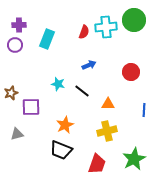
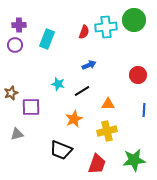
red circle: moved 7 px right, 3 px down
black line: rotated 70 degrees counterclockwise
orange star: moved 9 px right, 6 px up
green star: moved 1 px down; rotated 20 degrees clockwise
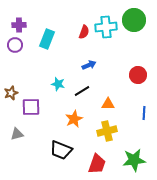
blue line: moved 3 px down
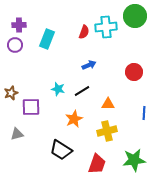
green circle: moved 1 px right, 4 px up
red circle: moved 4 px left, 3 px up
cyan star: moved 5 px down
black trapezoid: rotated 10 degrees clockwise
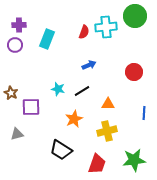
brown star: rotated 24 degrees counterclockwise
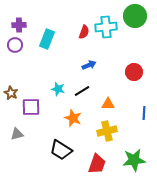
orange star: moved 1 px left, 1 px up; rotated 24 degrees counterclockwise
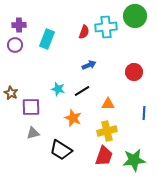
gray triangle: moved 16 px right, 1 px up
red trapezoid: moved 7 px right, 8 px up
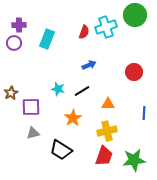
green circle: moved 1 px up
cyan cross: rotated 15 degrees counterclockwise
purple circle: moved 1 px left, 2 px up
brown star: rotated 16 degrees clockwise
orange star: rotated 18 degrees clockwise
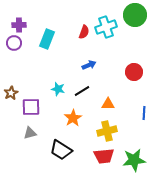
gray triangle: moved 3 px left
red trapezoid: rotated 65 degrees clockwise
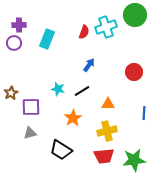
blue arrow: rotated 32 degrees counterclockwise
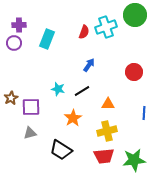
brown star: moved 5 px down
